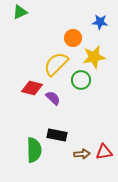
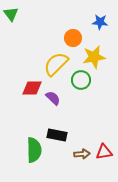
green triangle: moved 9 px left, 2 px down; rotated 42 degrees counterclockwise
red diamond: rotated 15 degrees counterclockwise
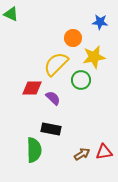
green triangle: rotated 28 degrees counterclockwise
black rectangle: moved 6 px left, 6 px up
brown arrow: rotated 28 degrees counterclockwise
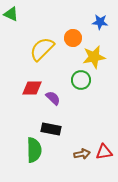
yellow semicircle: moved 14 px left, 15 px up
brown arrow: rotated 21 degrees clockwise
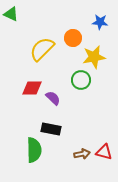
red triangle: rotated 24 degrees clockwise
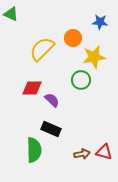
purple semicircle: moved 1 px left, 2 px down
black rectangle: rotated 12 degrees clockwise
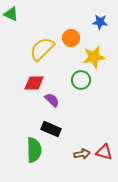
orange circle: moved 2 px left
red diamond: moved 2 px right, 5 px up
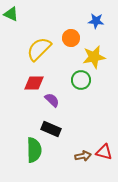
blue star: moved 4 px left, 1 px up
yellow semicircle: moved 3 px left
brown arrow: moved 1 px right, 2 px down
